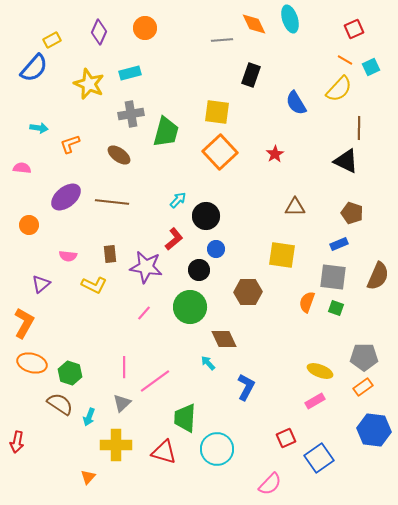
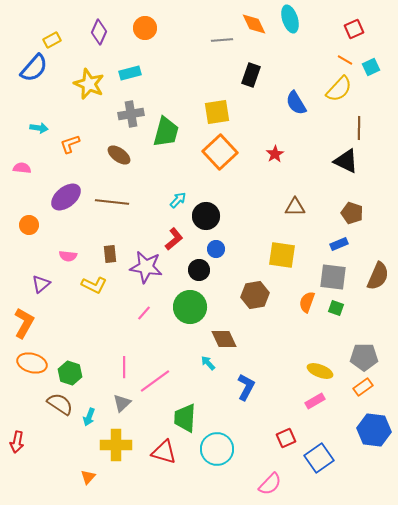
yellow square at (217, 112): rotated 16 degrees counterclockwise
brown hexagon at (248, 292): moved 7 px right, 3 px down; rotated 8 degrees counterclockwise
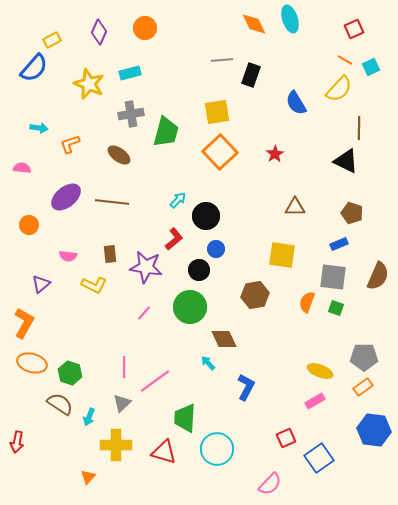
gray line at (222, 40): moved 20 px down
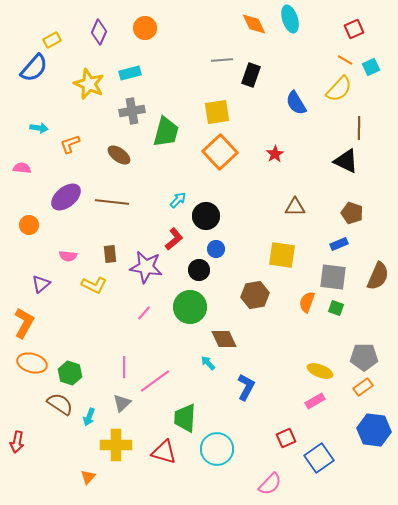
gray cross at (131, 114): moved 1 px right, 3 px up
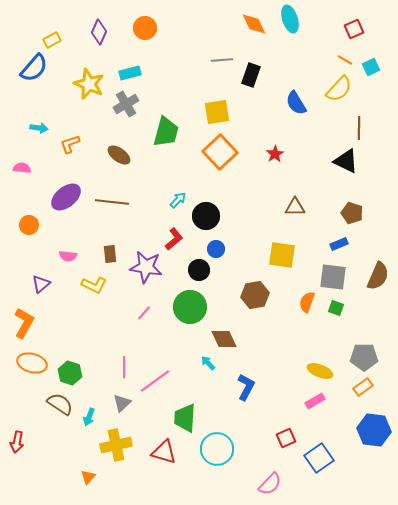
gray cross at (132, 111): moved 6 px left, 7 px up; rotated 20 degrees counterclockwise
yellow cross at (116, 445): rotated 12 degrees counterclockwise
